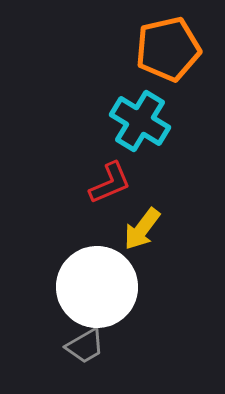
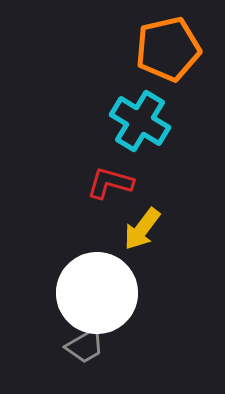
red L-shape: rotated 141 degrees counterclockwise
white circle: moved 6 px down
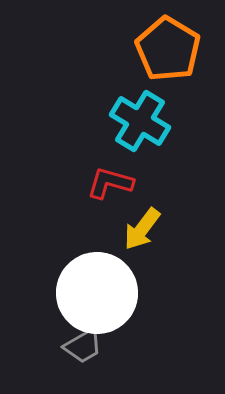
orange pentagon: rotated 28 degrees counterclockwise
gray trapezoid: moved 2 px left
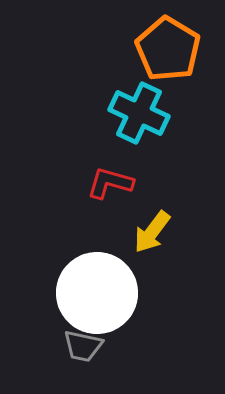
cyan cross: moved 1 px left, 8 px up; rotated 6 degrees counterclockwise
yellow arrow: moved 10 px right, 3 px down
gray trapezoid: rotated 42 degrees clockwise
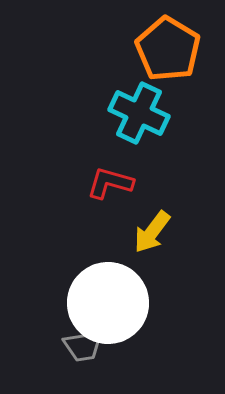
white circle: moved 11 px right, 10 px down
gray trapezoid: rotated 21 degrees counterclockwise
